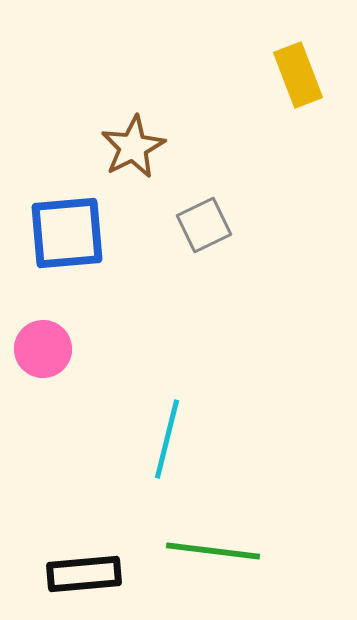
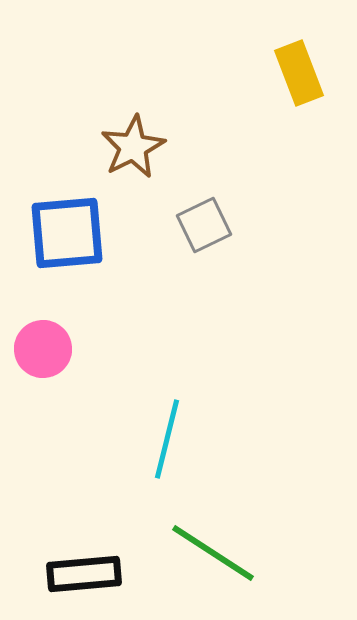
yellow rectangle: moved 1 px right, 2 px up
green line: moved 2 px down; rotated 26 degrees clockwise
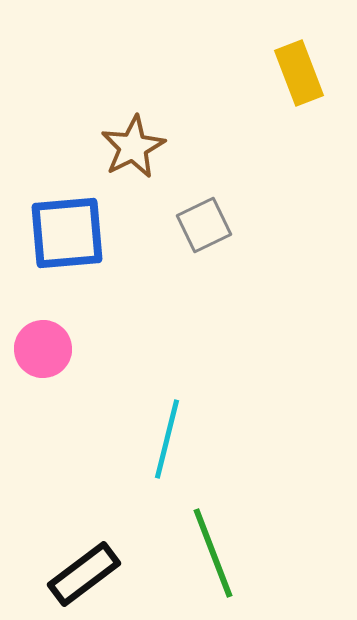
green line: rotated 36 degrees clockwise
black rectangle: rotated 32 degrees counterclockwise
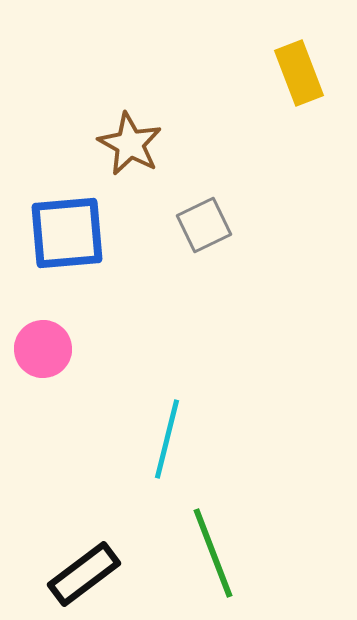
brown star: moved 3 px left, 3 px up; rotated 16 degrees counterclockwise
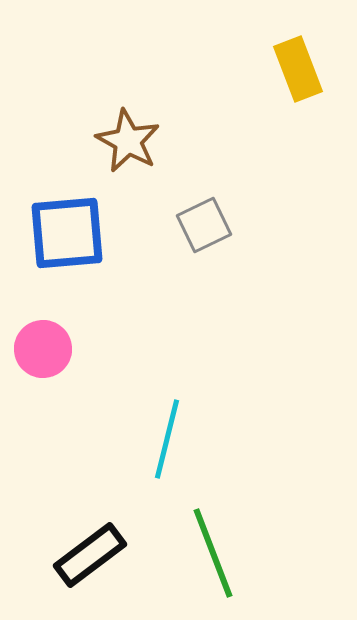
yellow rectangle: moved 1 px left, 4 px up
brown star: moved 2 px left, 3 px up
black rectangle: moved 6 px right, 19 px up
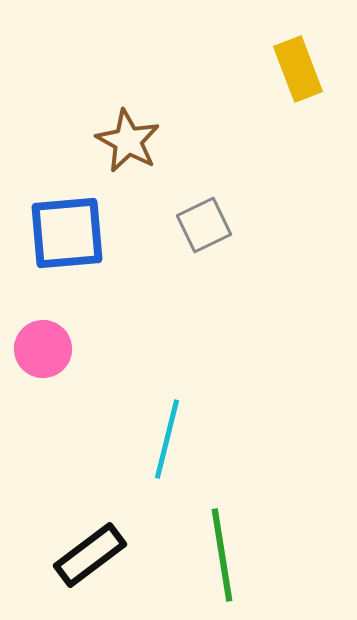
green line: moved 9 px right, 2 px down; rotated 12 degrees clockwise
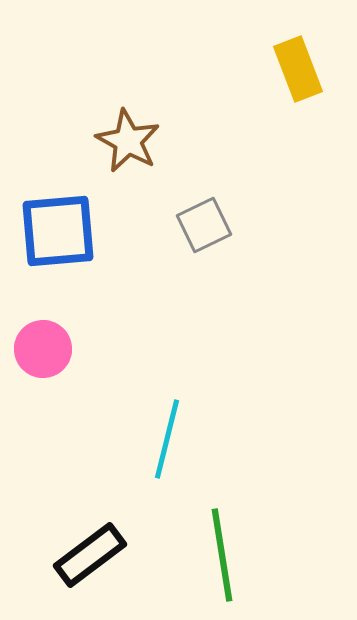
blue square: moved 9 px left, 2 px up
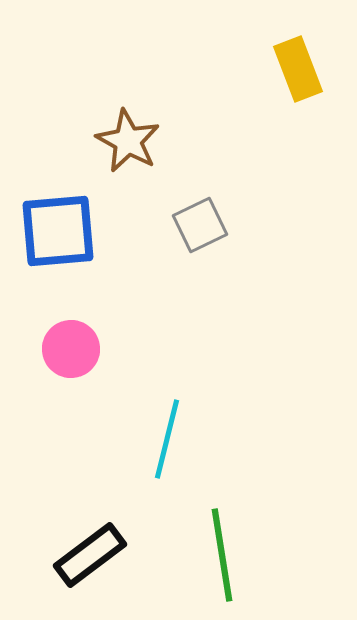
gray square: moved 4 px left
pink circle: moved 28 px right
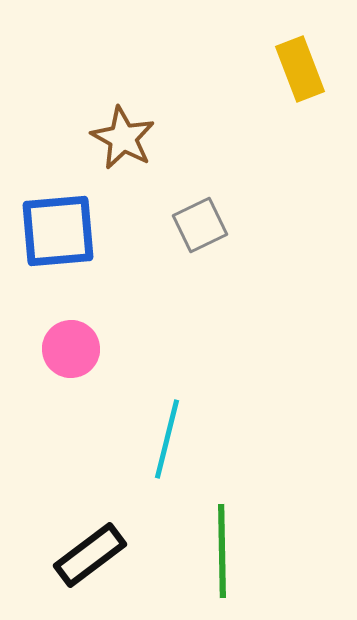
yellow rectangle: moved 2 px right
brown star: moved 5 px left, 3 px up
green line: moved 4 px up; rotated 8 degrees clockwise
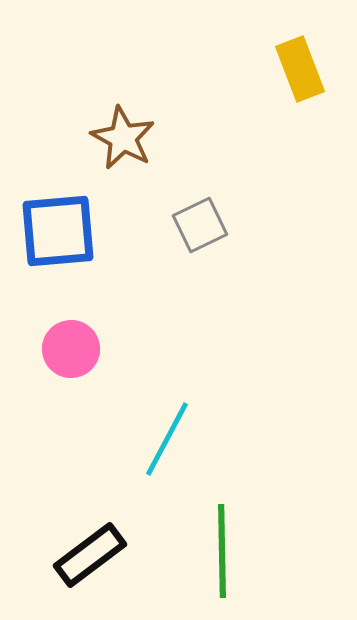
cyan line: rotated 14 degrees clockwise
